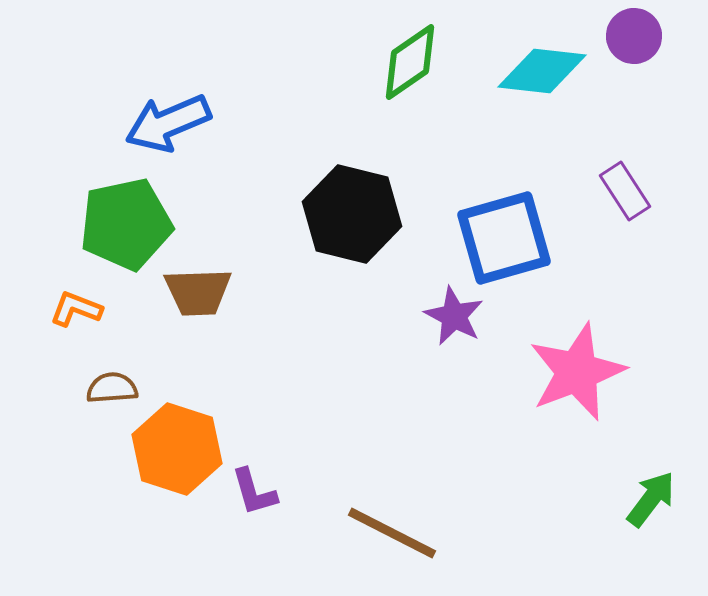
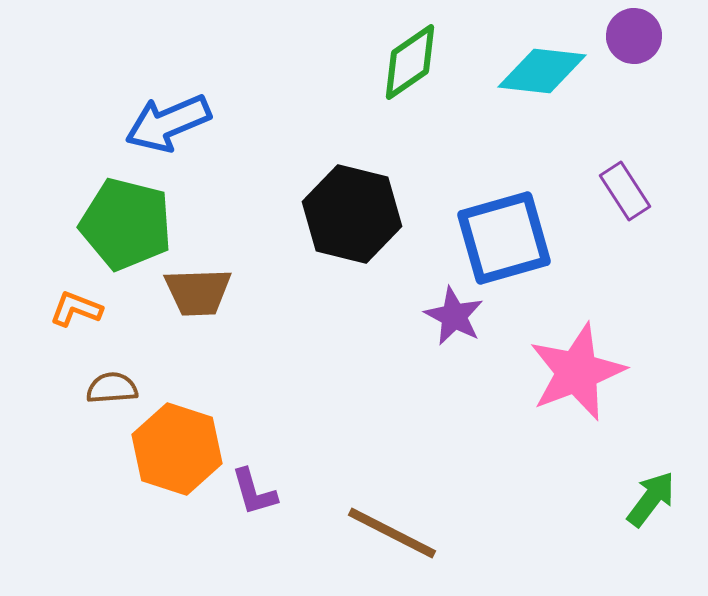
green pentagon: rotated 26 degrees clockwise
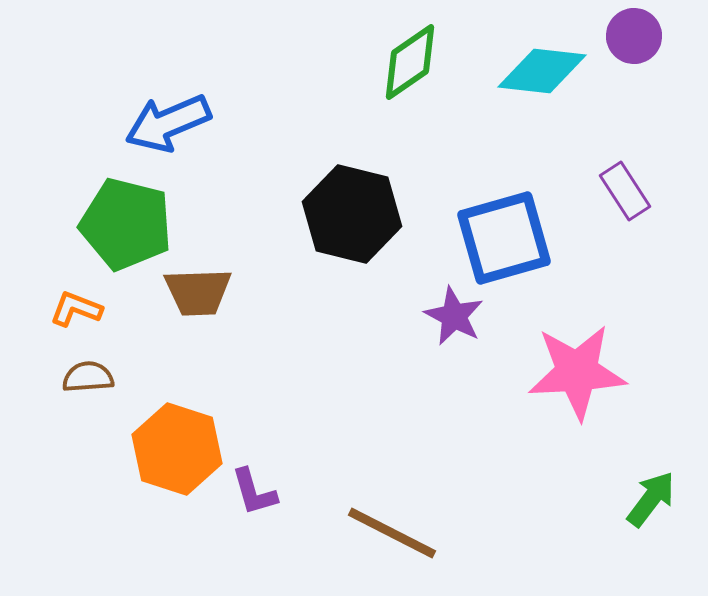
pink star: rotated 18 degrees clockwise
brown semicircle: moved 24 px left, 11 px up
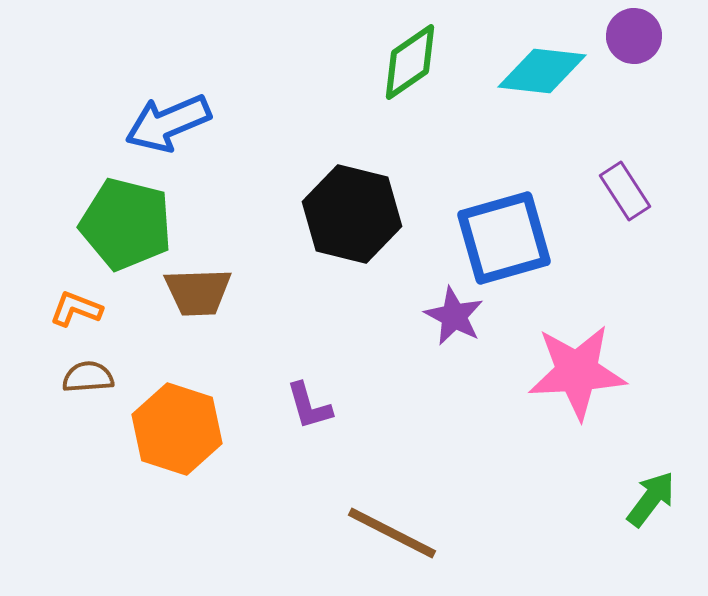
orange hexagon: moved 20 px up
purple L-shape: moved 55 px right, 86 px up
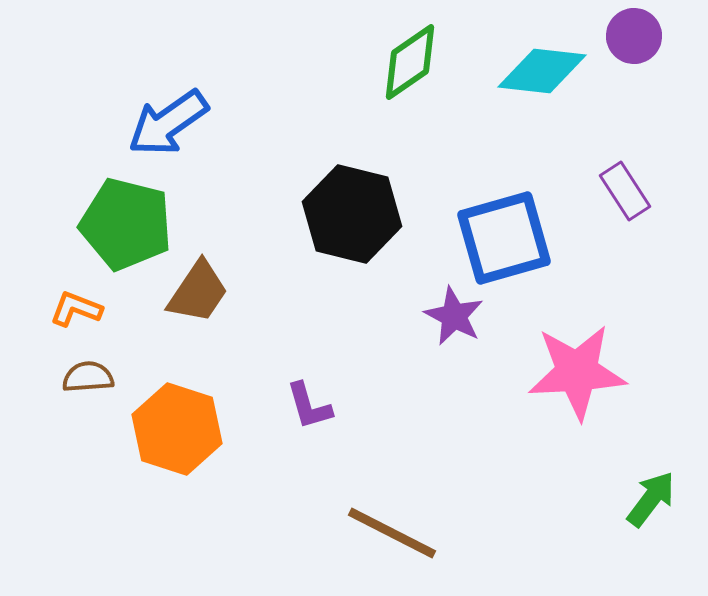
blue arrow: rotated 12 degrees counterclockwise
brown trapezoid: rotated 54 degrees counterclockwise
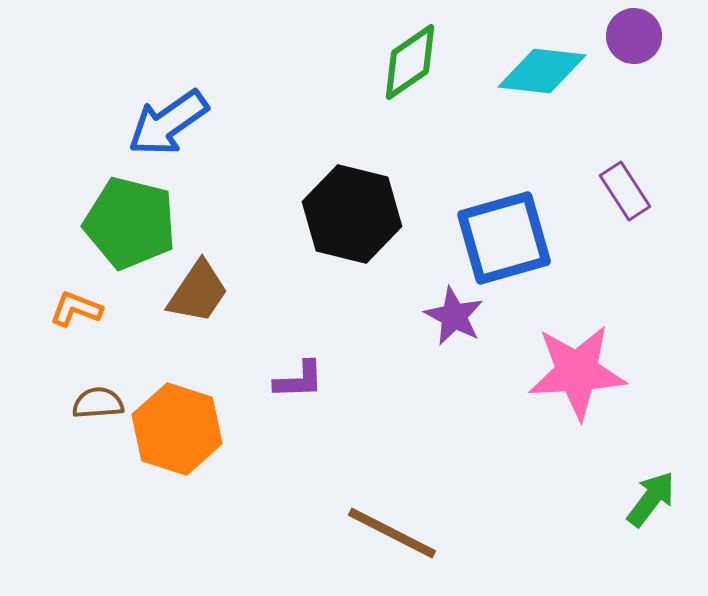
green pentagon: moved 4 px right, 1 px up
brown semicircle: moved 10 px right, 26 px down
purple L-shape: moved 10 px left, 26 px up; rotated 76 degrees counterclockwise
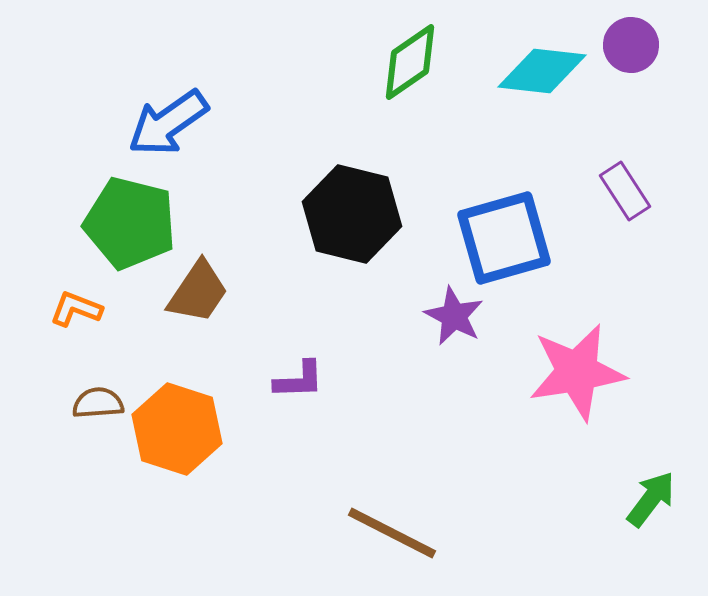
purple circle: moved 3 px left, 9 px down
pink star: rotated 6 degrees counterclockwise
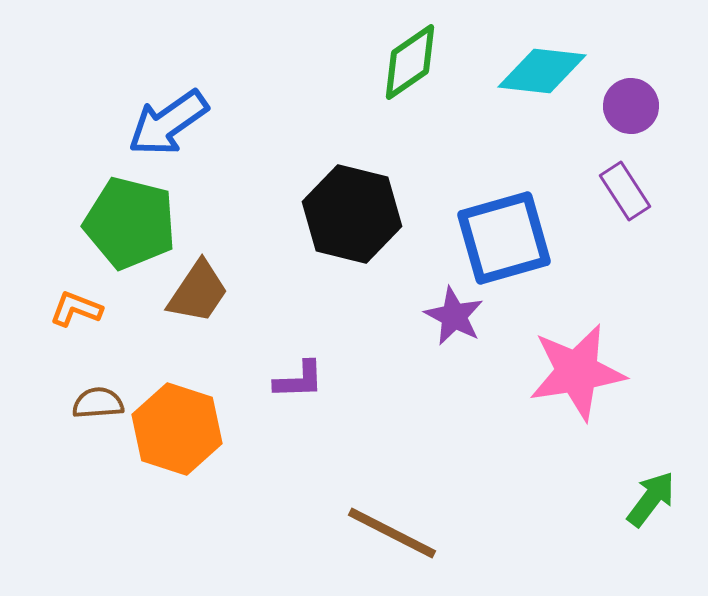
purple circle: moved 61 px down
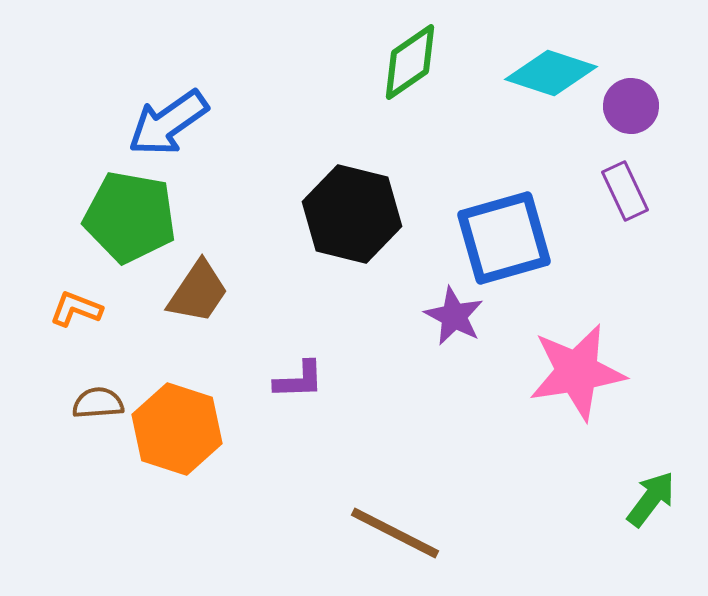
cyan diamond: moved 9 px right, 2 px down; rotated 12 degrees clockwise
purple rectangle: rotated 8 degrees clockwise
green pentagon: moved 6 px up; rotated 4 degrees counterclockwise
brown line: moved 3 px right
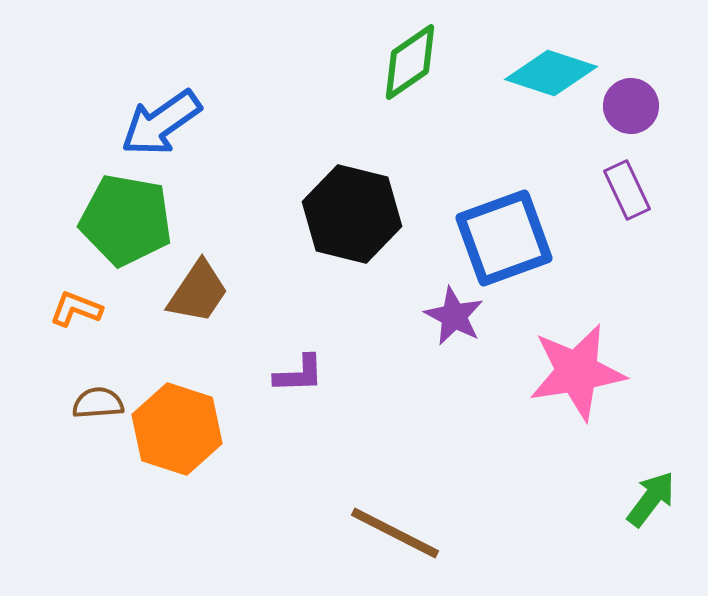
blue arrow: moved 7 px left
purple rectangle: moved 2 px right, 1 px up
green pentagon: moved 4 px left, 3 px down
blue square: rotated 4 degrees counterclockwise
purple L-shape: moved 6 px up
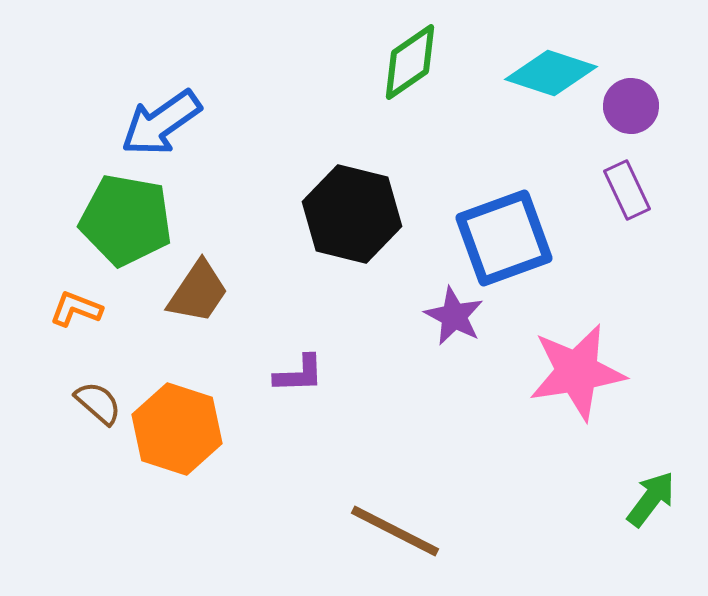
brown semicircle: rotated 45 degrees clockwise
brown line: moved 2 px up
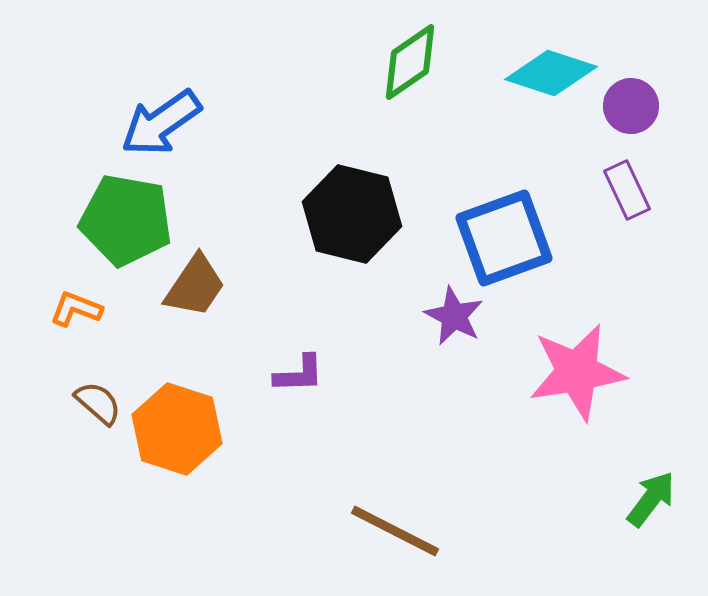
brown trapezoid: moved 3 px left, 6 px up
